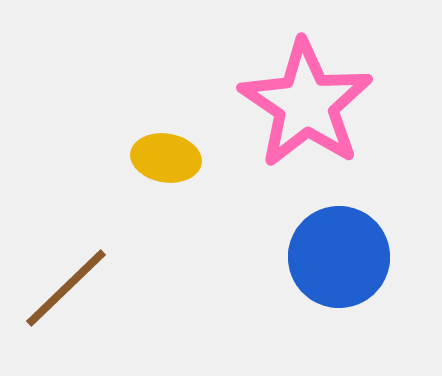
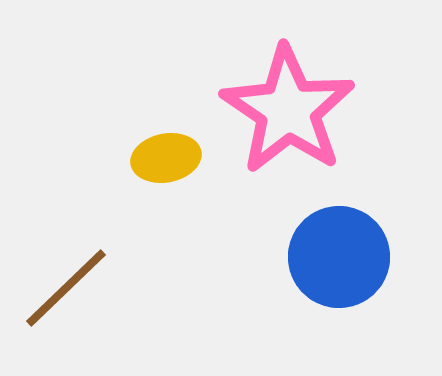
pink star: moved 18 px left, 6 px down
yellow ellipse: rotated 20 degrees counterclockwise
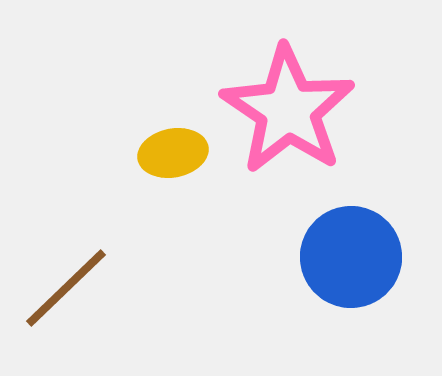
yellow ellipse: moved 7 px right, 5 px up
blue circle: moved 12 px right
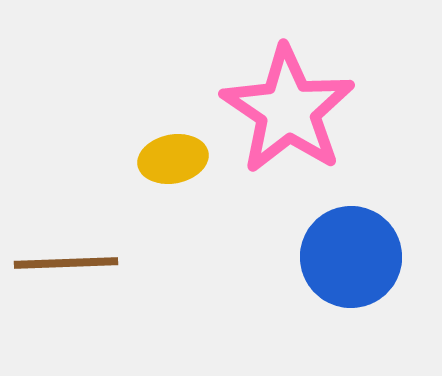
yellow ellipse: moved 6 px down
brown line: moved 25 px up; rotated 42 degrees clockwise
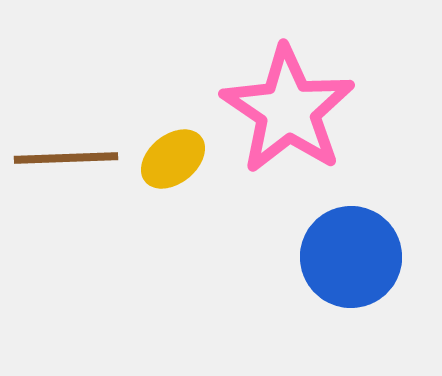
yellow ellipse: rotated 28 degrees counterclockwise
brown line: moved 105 px up
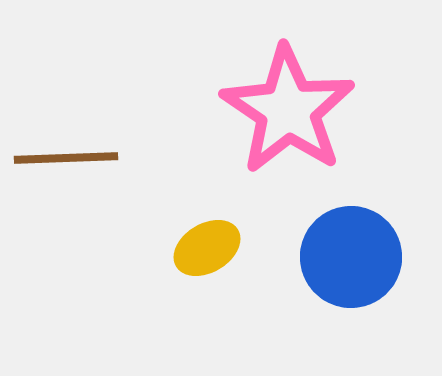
yellow ellipse: moved 34 px right, 89 px down; rotated 8 degrees clockwise
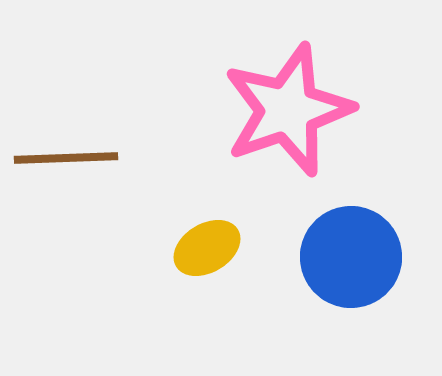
pink star: rotated 19 degrees clockwise
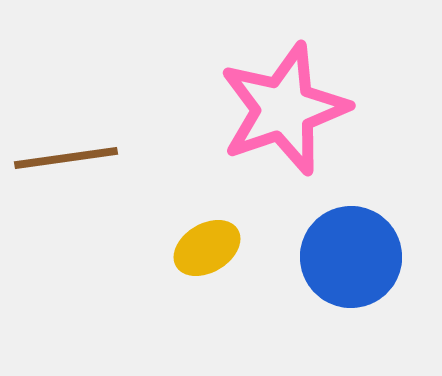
pink star: moved 4 px left, 1 px up
brown line: rotated 6 degrees counterclockwise
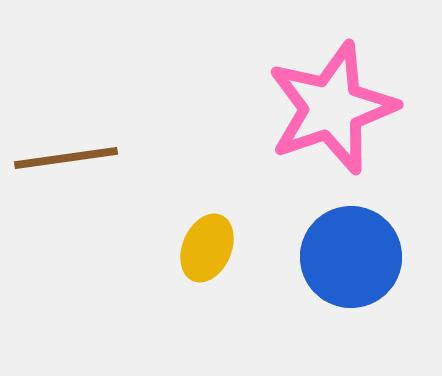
pink star: moved 48 px right, 1 px up
yellow ellipse: rotated 36 degrees counterclockwise
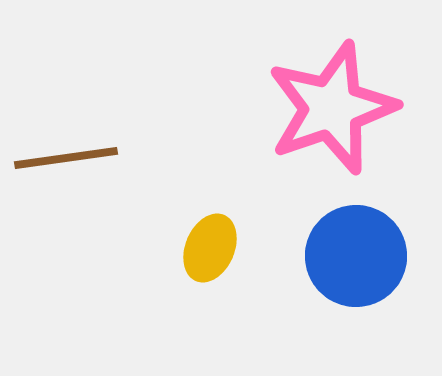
yellow ellipse: moved 3 px right
blue circle: moved 5 px right, 1 px up
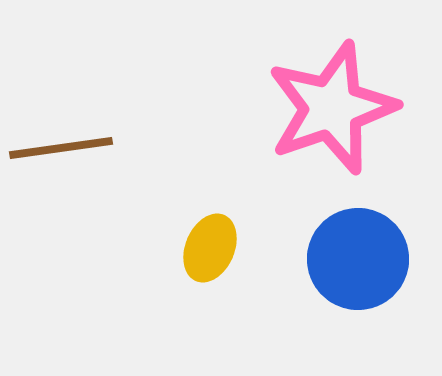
brown line: moved 5 px left, 10 px up
blue circle: moved 2 px right, 3 px down
